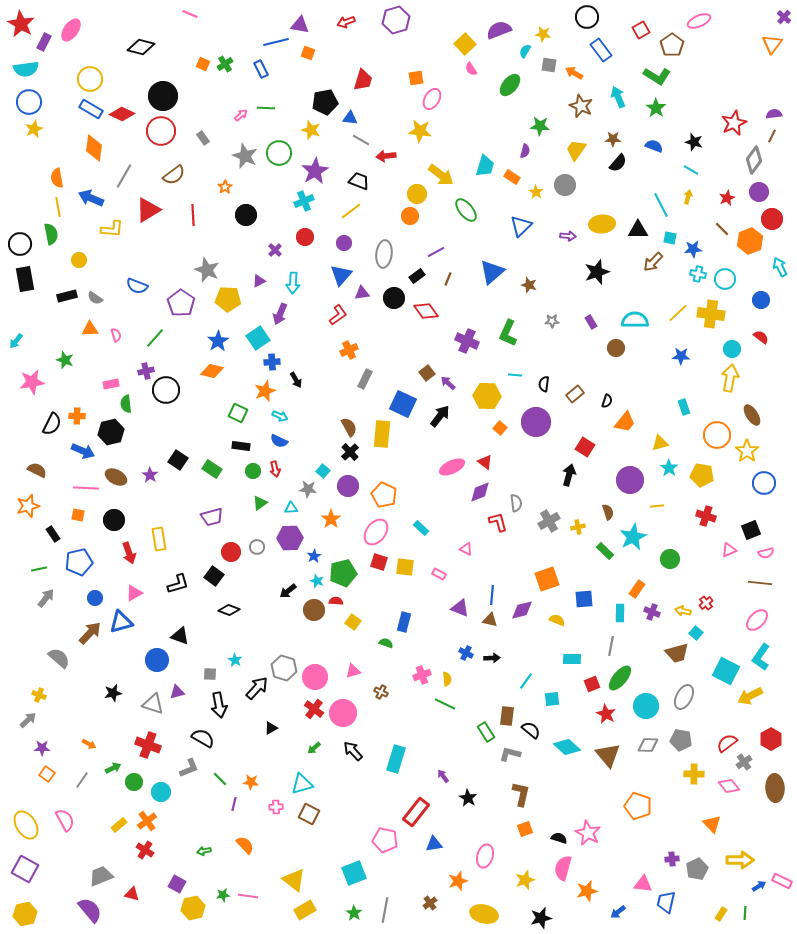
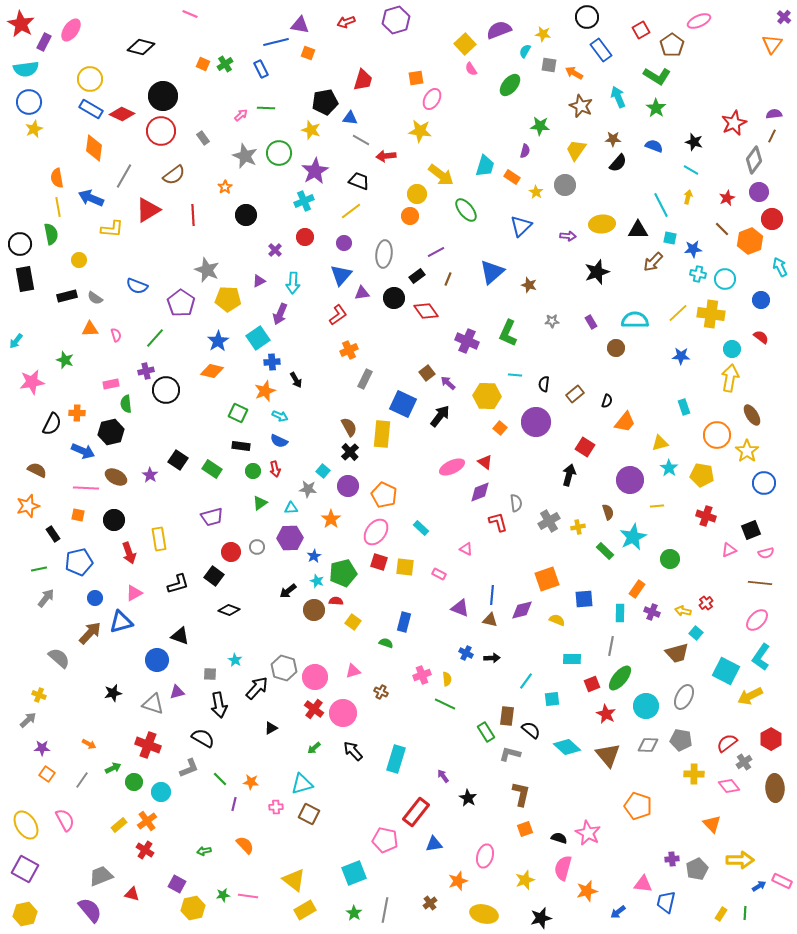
orange cross at (77, 416): moved 3 px up
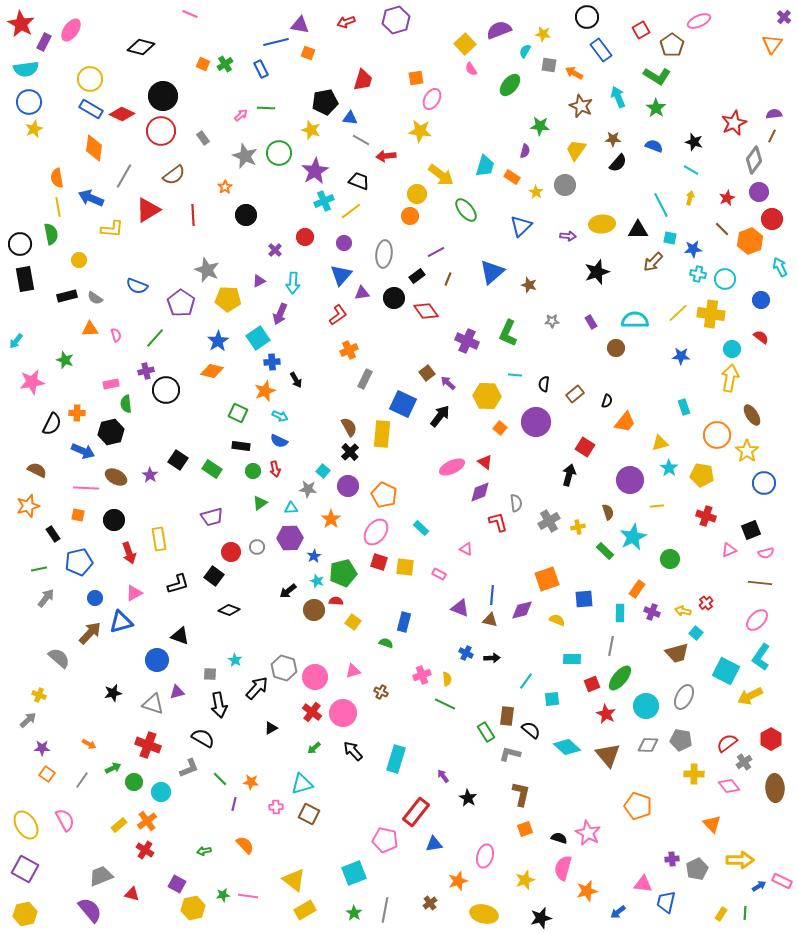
yellow arrow at (688, 197): moved 2 px right, 1 px down
cyan cross at (304, 201): moved 20 px right
red cross at (314, 709): moved 2 px left, 3 px down
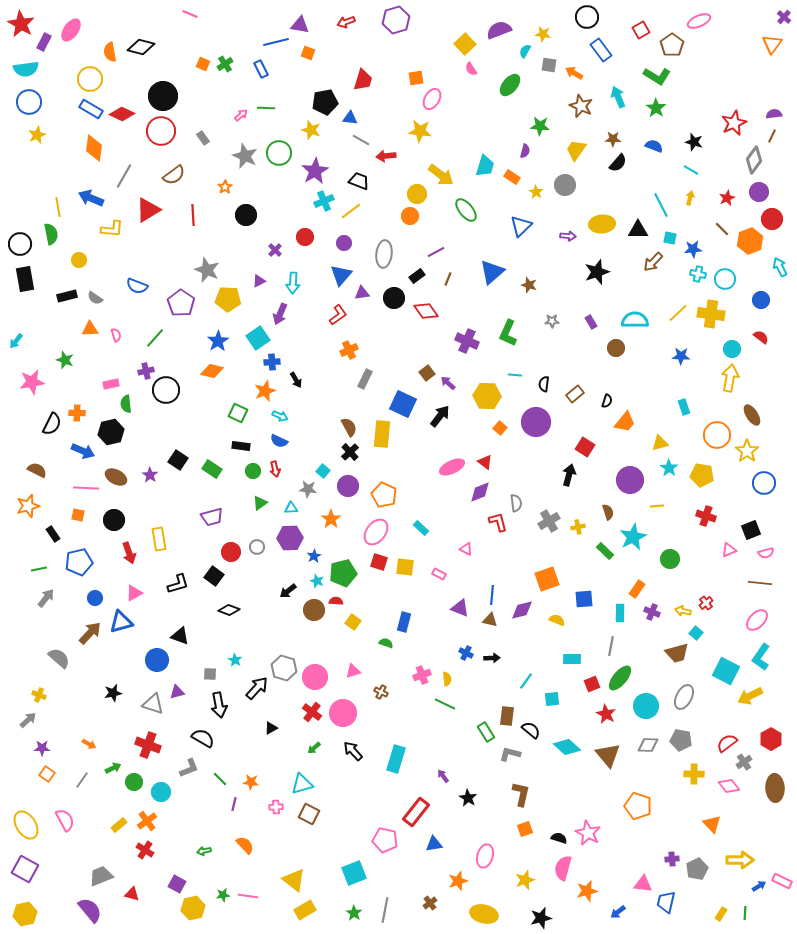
yellow star at (34, 129): moved 3 px right, 6 px down
orange semicircle at (57, 178): moved 53 px right, 126 px up
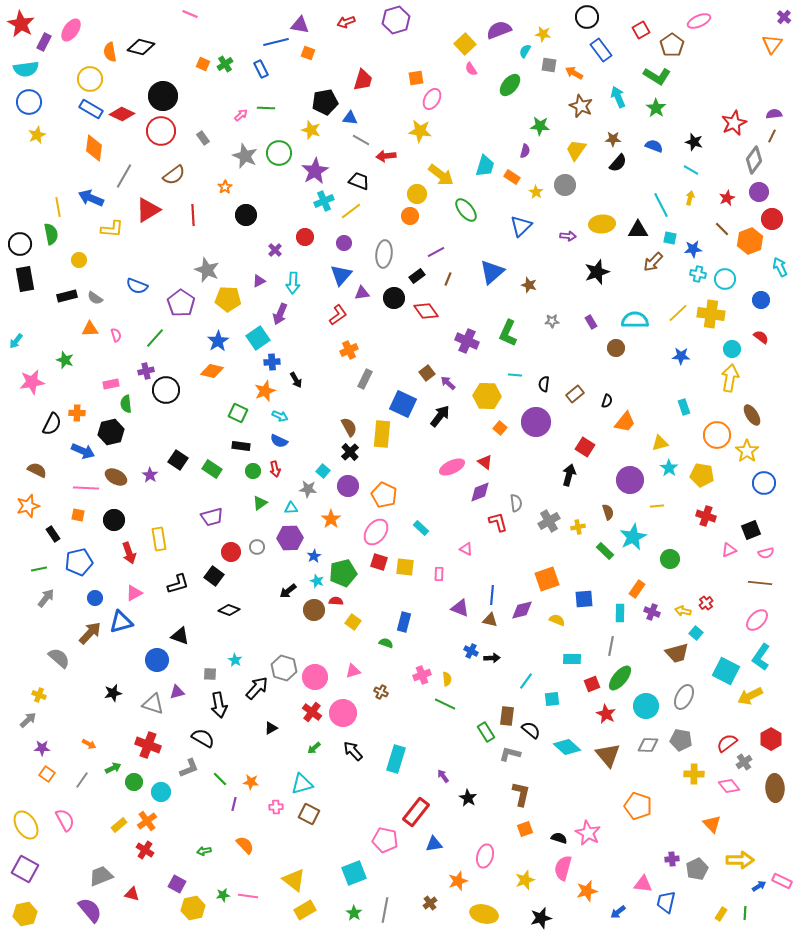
pink rectangle at (439, 574): rotated 64 degrees clockwise
blue cross at (466, 653): moved 5 px right, 2 px up
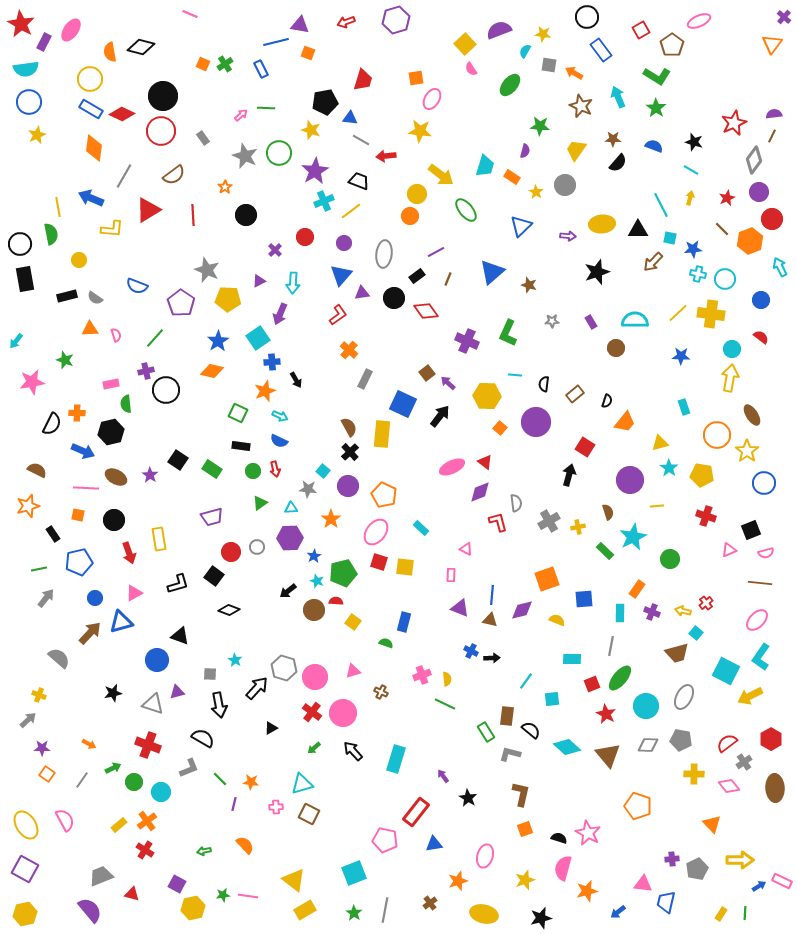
orange cross at (349, 350): rotated 24 degrees counterclockwise
pink rectangle at (439, 574): moved 12 px right, 1 px down
